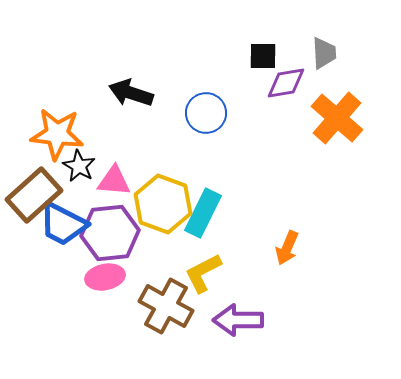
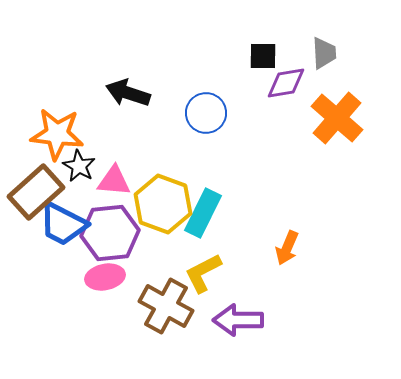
black arrow: moved 3 px left
brown rectangle: moved 2 px right, 3 px up
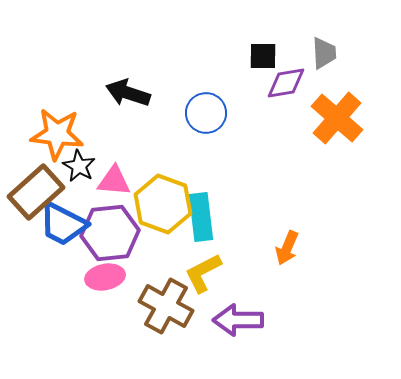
cyan rectangle: moved 2 px left, 4 px down; rotated 33 degrees counterclockwise
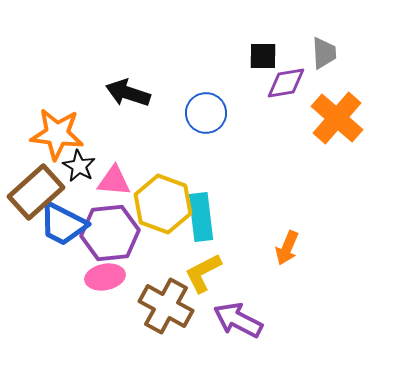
purple arrow: rotated 27 degrees clockwise
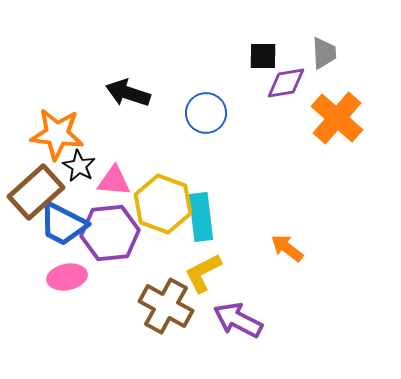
orange arrow: rotated 104 degrees clockwise
pink ellipse: moved 38 px left
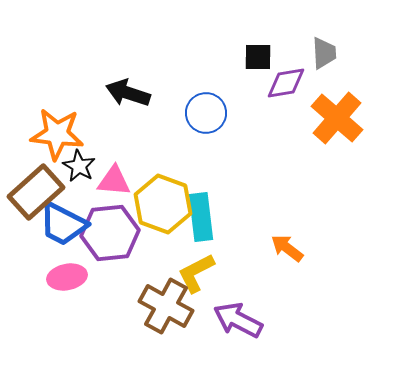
black square: moved 5 px left, 1 px down
yellow L-shape: moved 7 px left
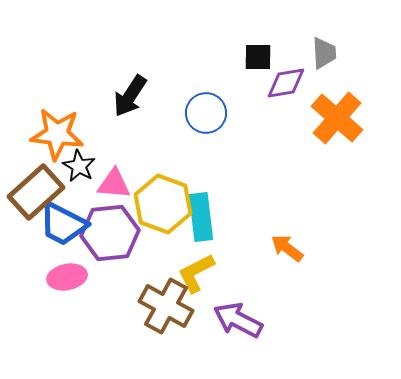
black arrow: moved 2 px right, 3 px down; rotated 75 degrees counterclockwise
pink triangle: moved 3 px down
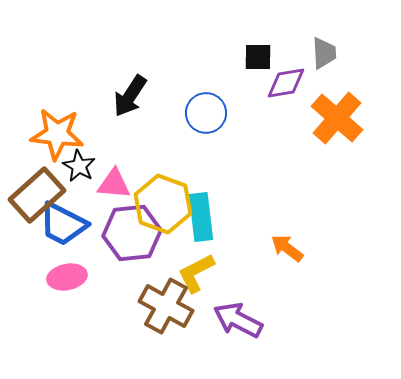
brown rectangle: moved 1 px right, 3 px down
purple hexagon: moved 22 px right
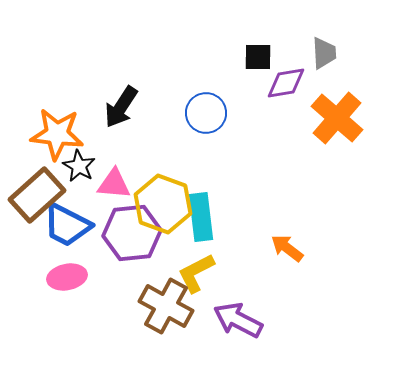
black arrow: moved 9 px left, 11 px down
blue trapezoid: moved 4 px right, 1 px down
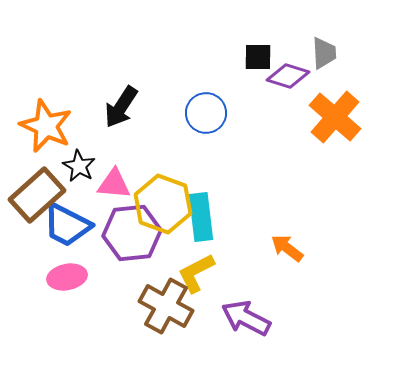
purple diamond: moved 2 px right, 7 px up; rotated 27 degrees clockwise
orange cross: moved 2 px left, 1 px up
orange star: moved 11 px left, 8 px up; rotated 18 degrees clockwise
purple arrow: moved 8 px right, 2 px up
